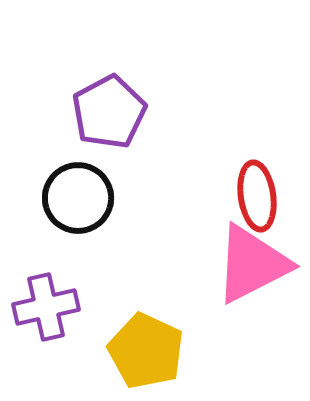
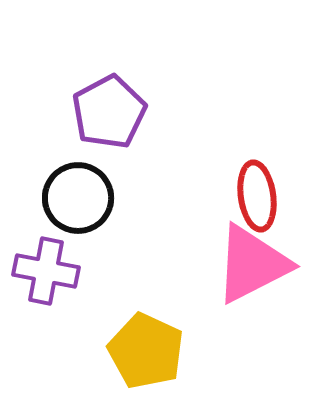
purple cross: moved 36 px up; rotated 24 degrees clockwise
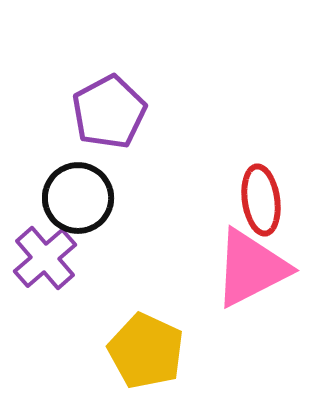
red ellipse: moved 4 px right, 4 px down
pink triangle: moved 1 px left, 4 px down
purple cross: moved 1 px left, 13 px up; rotated 38 degrees clockwise
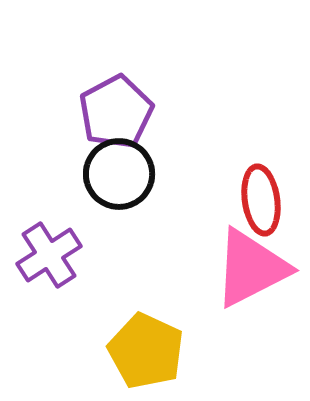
purple pentagon: moved 7 px right
black circle: moved 41 px right, 24 px up
purple cross: moved 4 px right, 3 px up; rotated 8 degrees clockwise
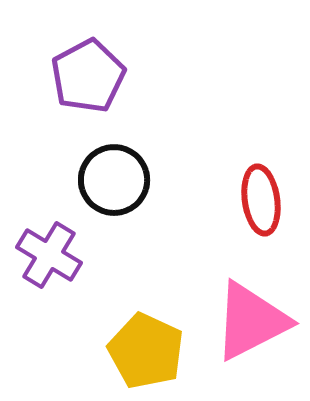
purple pentagon: moved 28 px left, 36 px up
black circle: moved 5 px left, 6 px down
purple cross: rotated 26 degrees counterclockwise
pink triangle: moved 53 px down
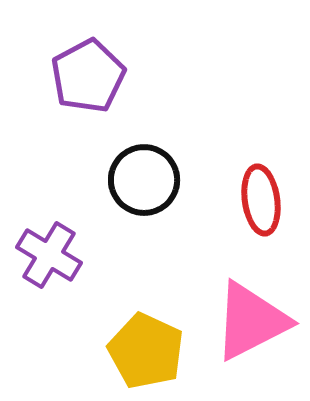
black circle: moved 30 px right
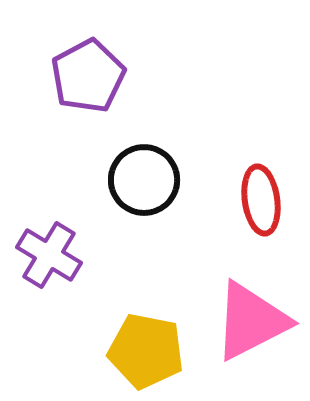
yellow pentagon: rotated 14 degrees counterclockwise
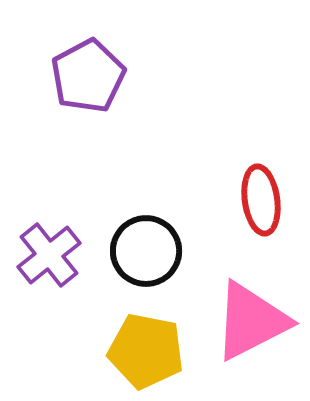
black circle: moved 2 px right, 71 px down
purple cross: rotated 20 degrees clockwise
